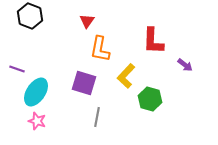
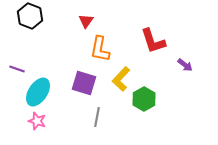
red triangle: moved 1 px left
red L-shape: rotated 20 degrees counterclockwise
yellow L-shape: moved 5 px left, 3 px down
cyan ellipse: moved 2 px right
green hexagon: moved 6 px left; rotated 15 degrees clockwise
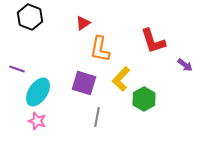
black hexagon: moved 1 px down
red triangle: moved 3 px left, 2 px down; rotated 21 degrees clockwise
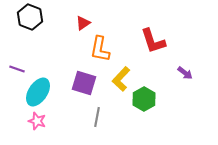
purple arrow: moved 8 px down
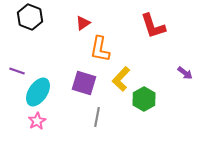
red L-shape: moved 15 px up
purple line: moved 2 px down
pink star: rotated 24 degrees clockwise
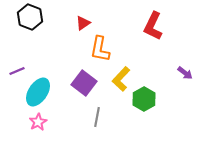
red L-shape: rotated 44 degrees clockwise
purple line: rotated 42 degrees counterclockwise
purple square: rotated 20 degrees clockwise
pink star: moved 1 px right, 1 px down
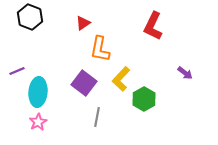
cyan ellipse: rotated 28 degrees counterclockwise
